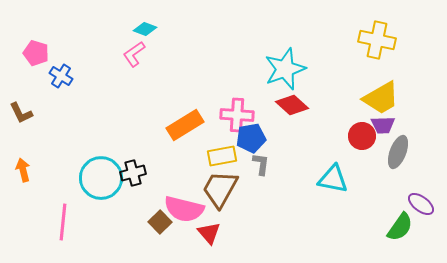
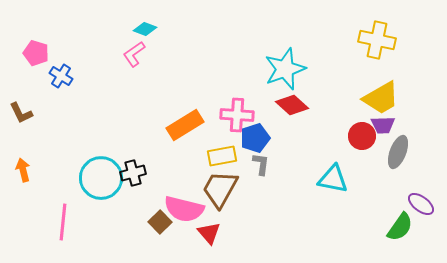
blue pentagon: moved 4 px right; rotated 8 degrees counterclockwise
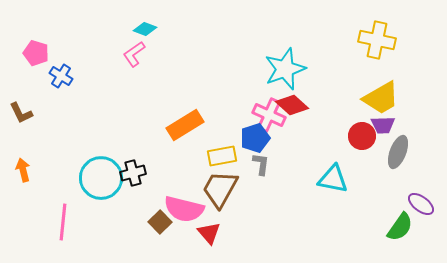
pink cross: moved 32 px right; rotated 20 degrees clockwise
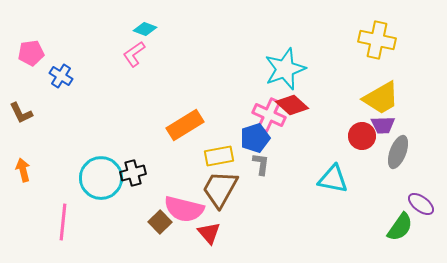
pink pentagon: moved 5 px left; rotated 25 degrees counterclockwise
yellow rectangle: moved 3 px left
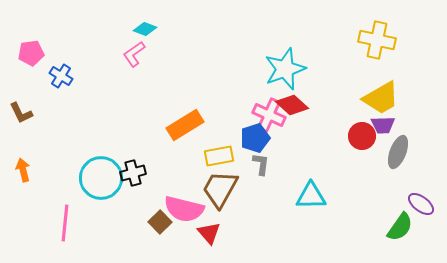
cyan triangle: moved 22 px left, 17 px down; rotated 12 degrees counterclockwise
pink line: moved 2 px right, 1 px down
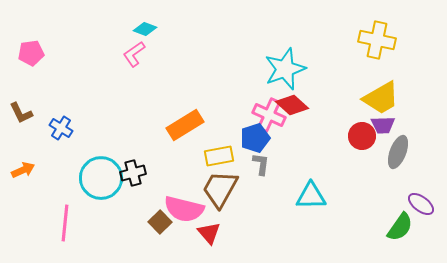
blue cross: moved 52 px down
orange arrow: rotated 80 degrees clockwise
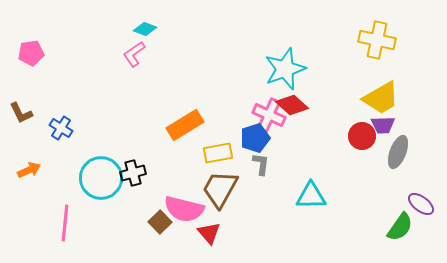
yellow rectangle: moved 1 px left, 3 px up
orange arrow: moved 6 px right
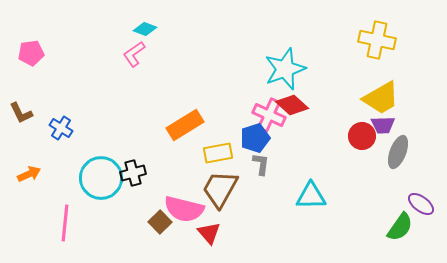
orange arrow: moved 4 px down
